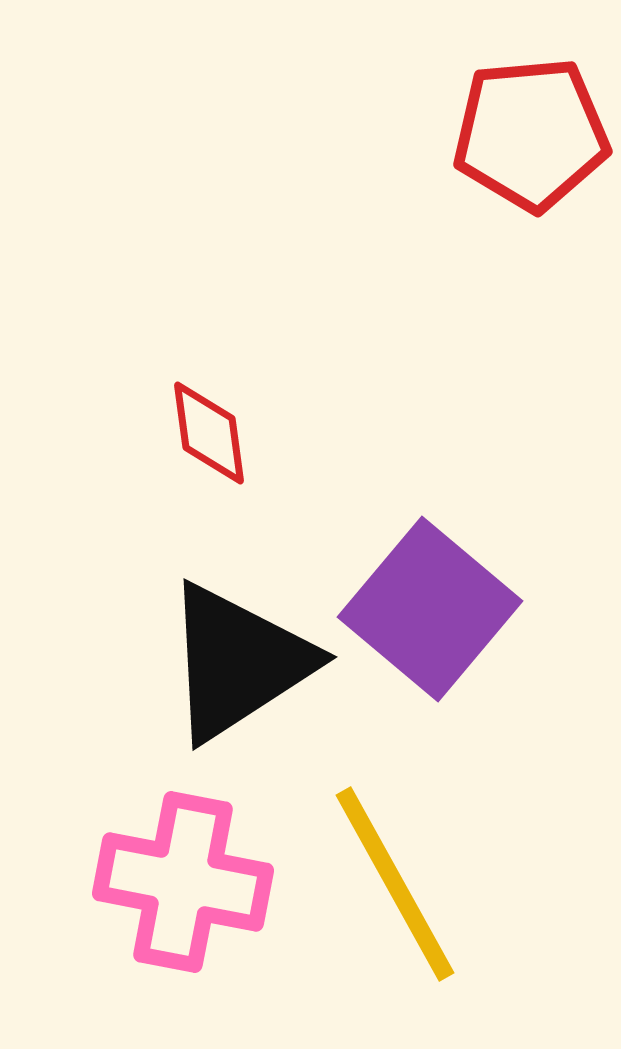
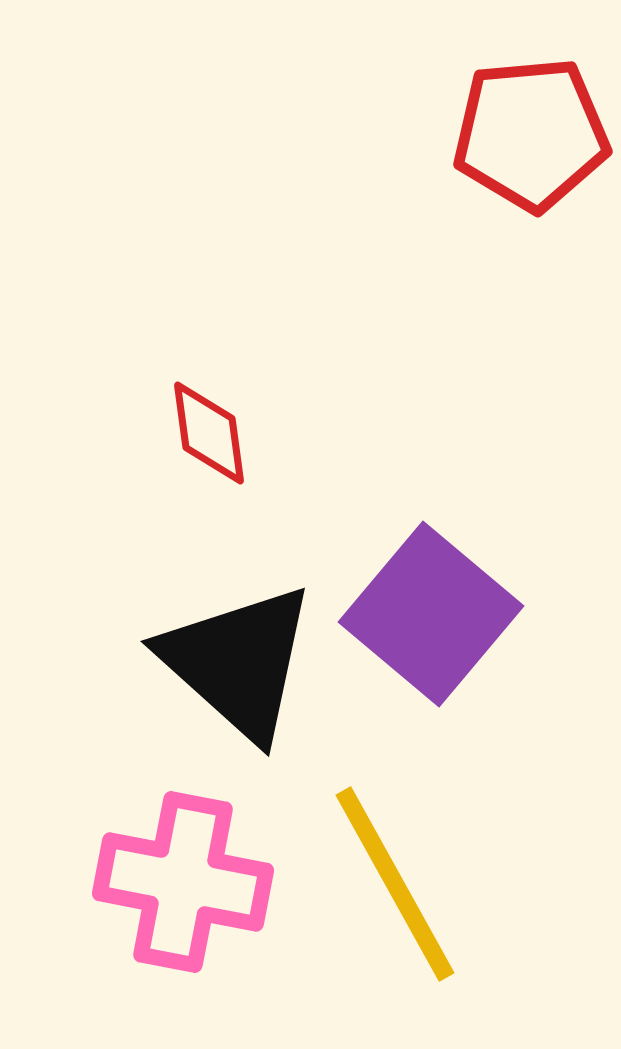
purple square: moved 1 px right, 5 px down
black triangle: rotated 45 degrees counterclockwise
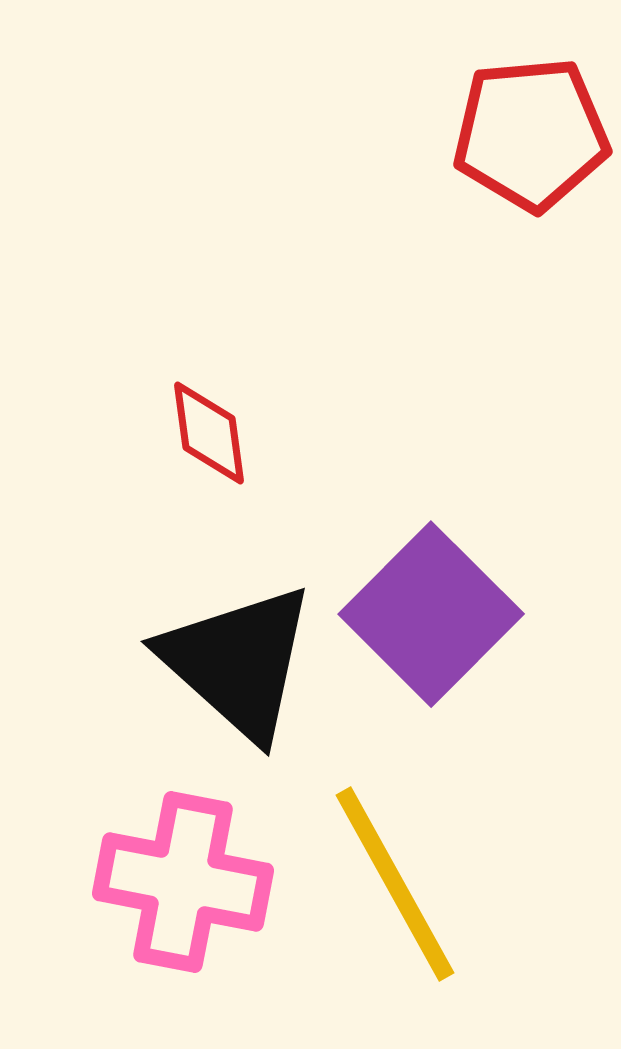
purple square: rotated 5 degrees clockwise
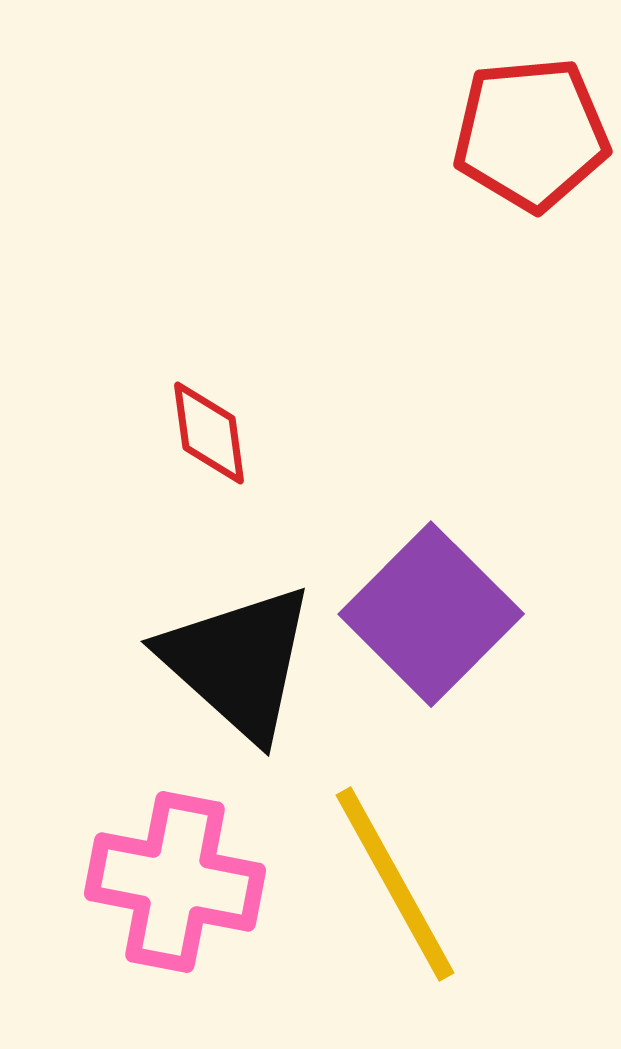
pink cross: moved 8 px left
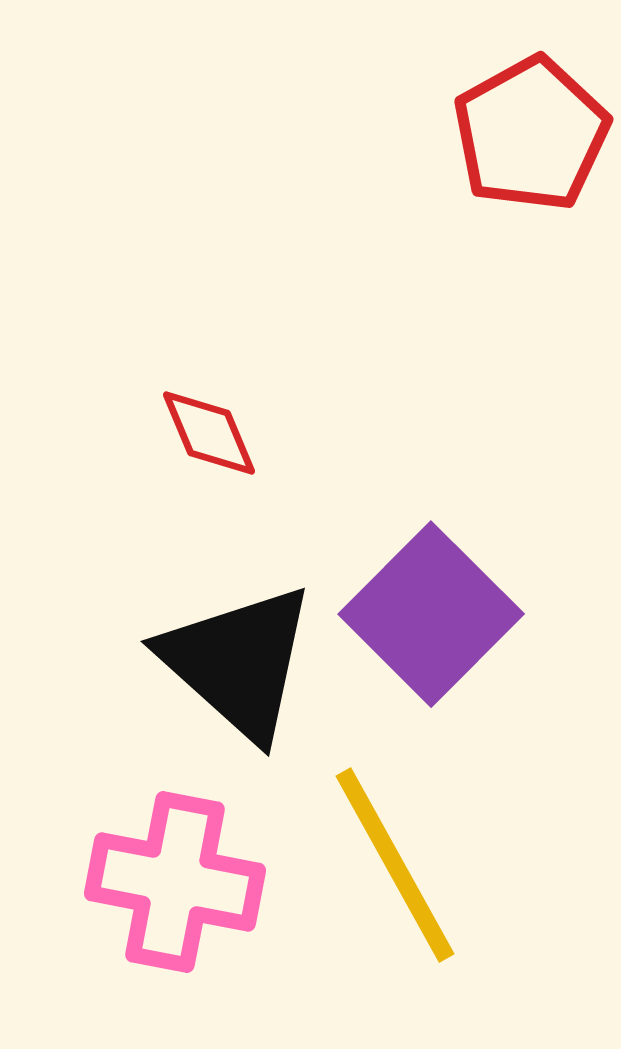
red pentagon: rotated 24 degrees counterclockwise
red diamond: rotated 15 degrees counterclockwise
yellow line: moved 19 px up
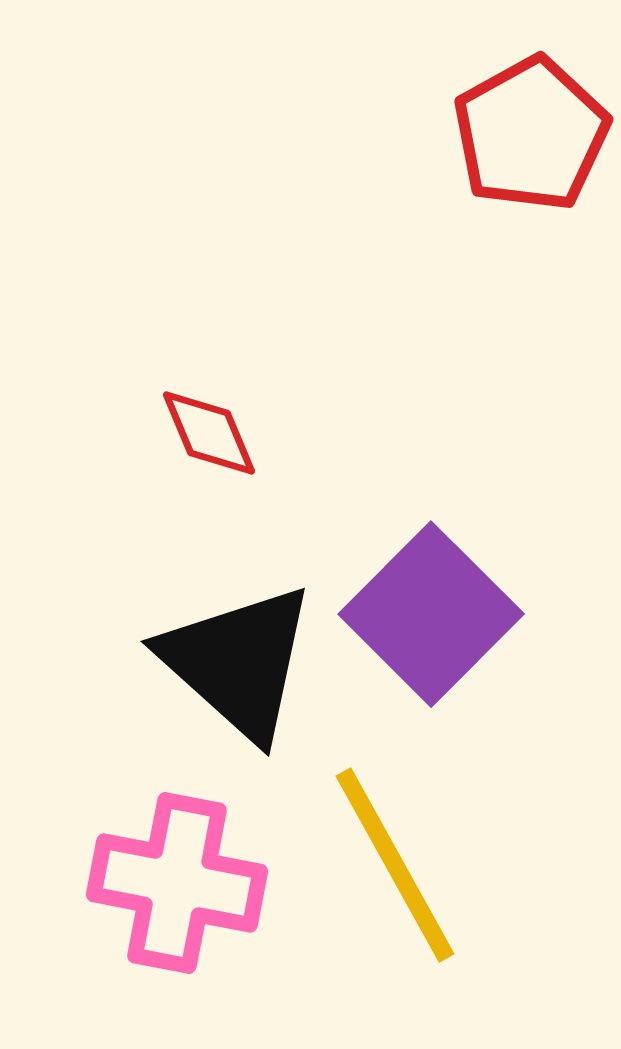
pink cross: moved 2 px right, 1 px down
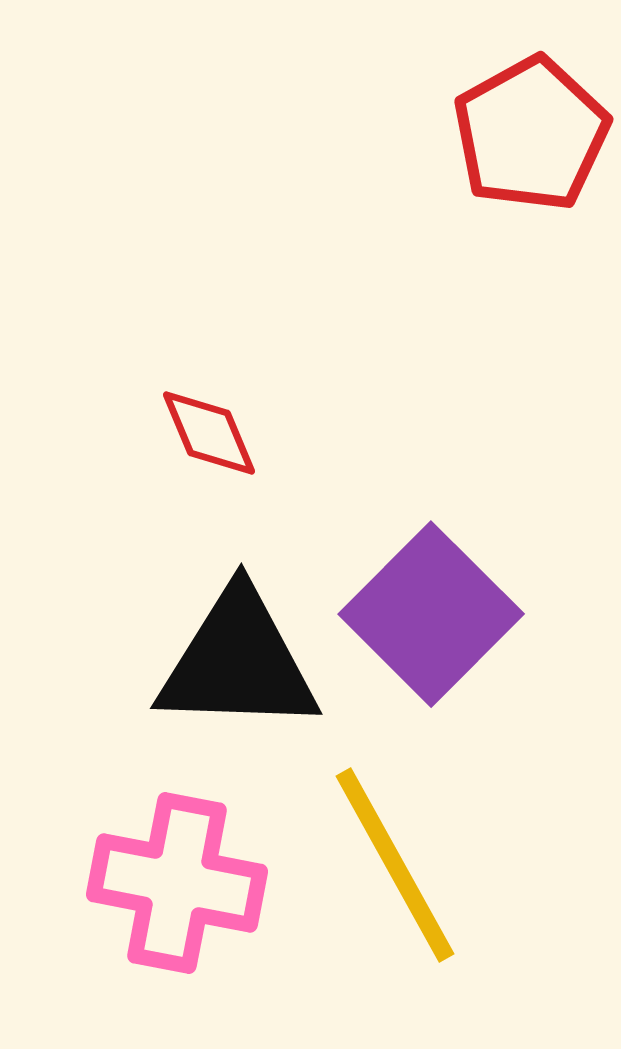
black triangle: rotated 40 degrees counterclockwise
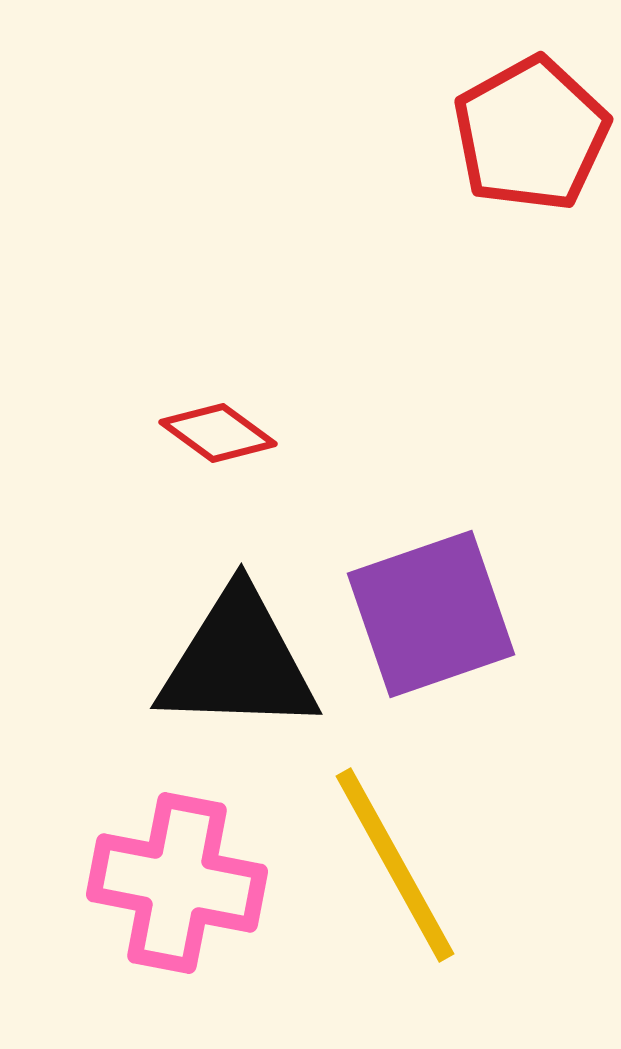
red diamond: moved 9 px right; rotated 31 degrees counterclockwise
purple square: rotated 26 degrees clockwise
